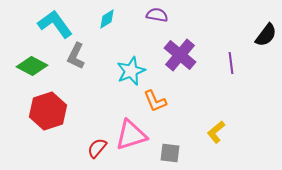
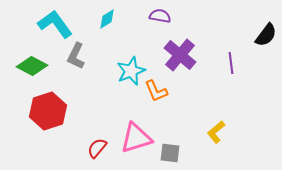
purple semicircle: moved 3 px right, 1 px down
orange L-shape: moved 1 px right, 10 px up
pink triangle: moved 5 px right, 3 px down
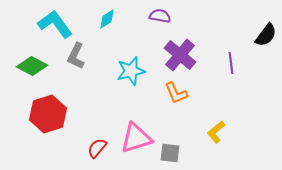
cyan star: rotated 8 degrees clockwise
orange L-shape: moved 20 px right, 2 px down
red hexagon: moved 3 px down
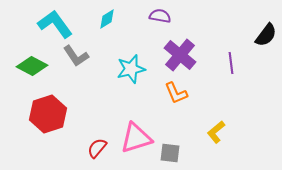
gray L-shape: rotated 60 degrees counterclockwise
cyan star: moved 2 px up
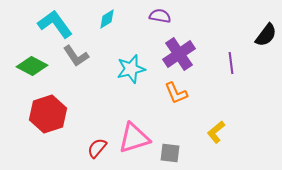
purple cross: moved 1 px left, 1 px up; rotated 16 degrees clockwise
pink triangle: moved 2 px left
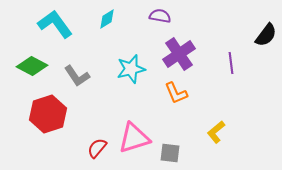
gray L-shape: moved 1 px right, 20 px down
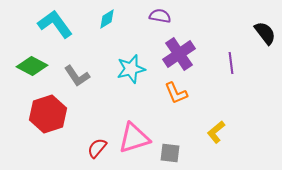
black semicircle: moved 1 px left, 2 px up; rotated 75 degrees counterclockwise
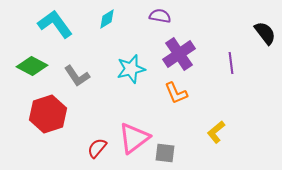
pink triangle: rotated 20 degrees counterclockwise
gray square: moved 5 px left
